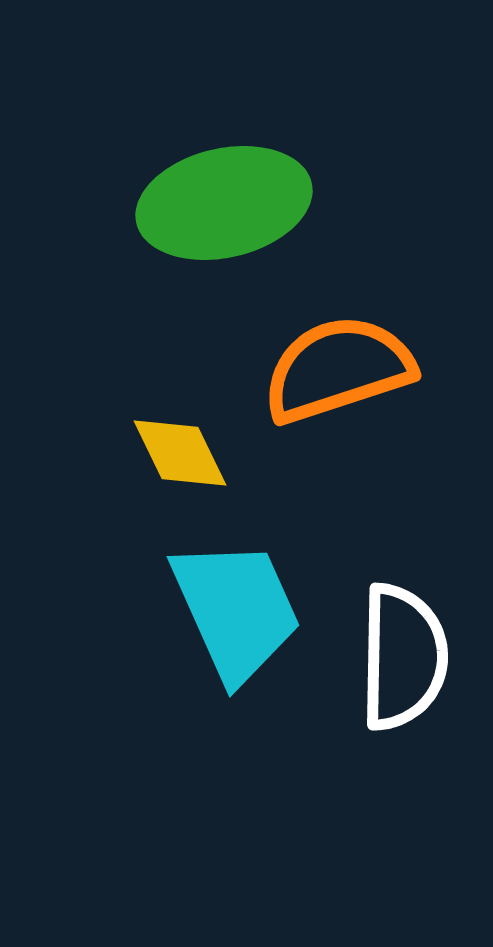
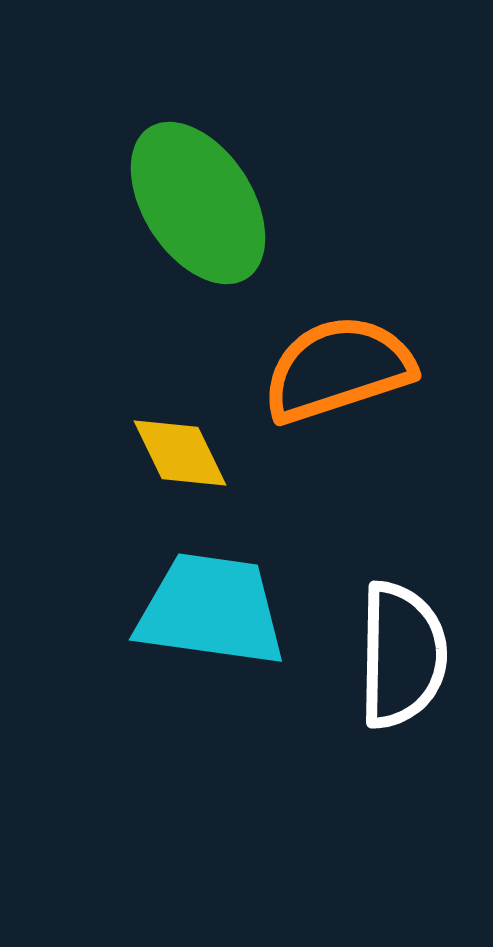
green ellipse: moved 26 px left; rotated 70 degrees clockwise
cyan trapezoid: moved 25 px left; rotated 58 degrees counterclockwise
white semicircle: moved 1 px left, 2 px up
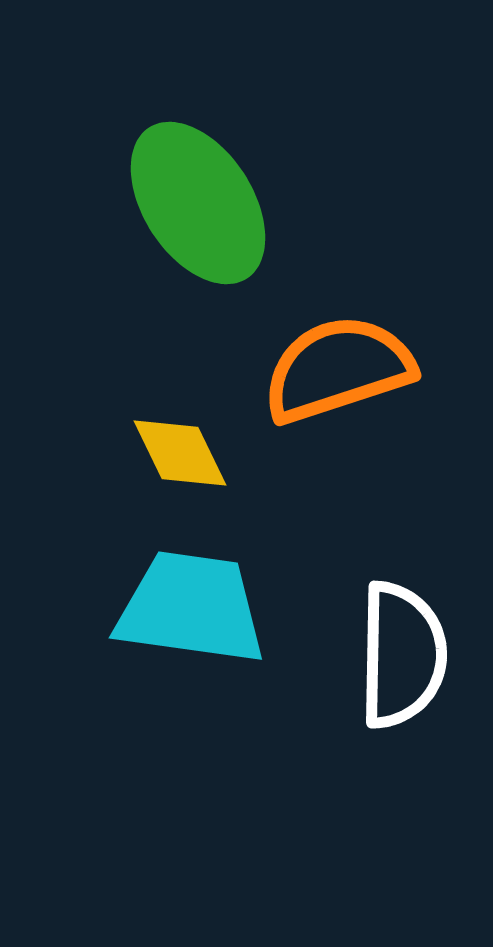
cyan trapezoid: moved 20 px left, 2 px up
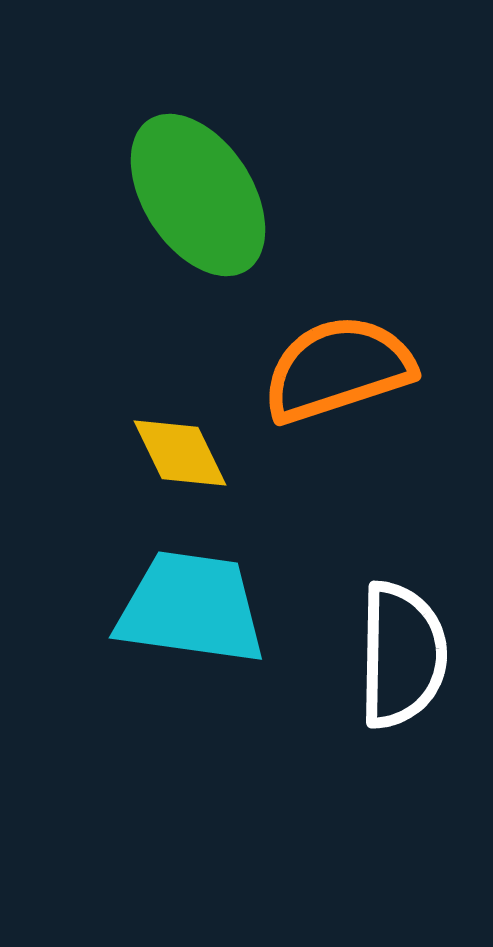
green ellipse: moved 8 px up
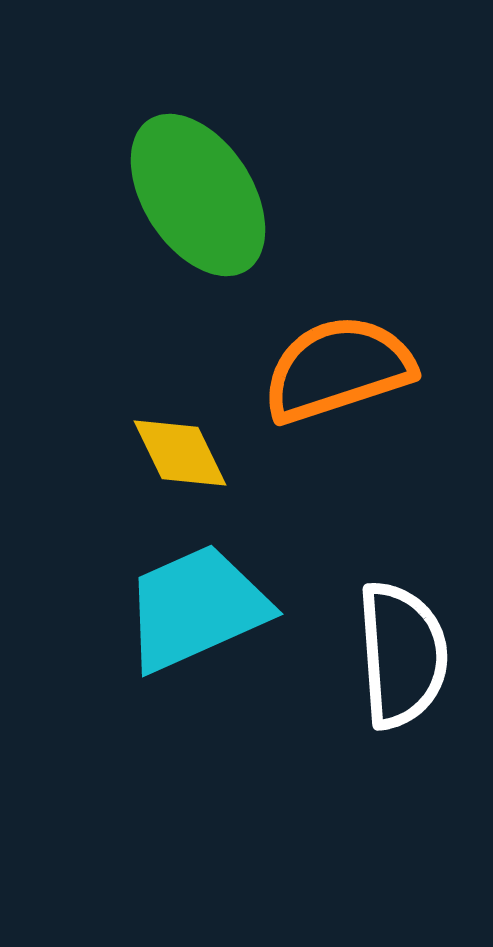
cyan trapezoid: moved 5 px right; rotated 32 degrees counterclockwise
white semicircle: rotated 5 degrees counterclockwise
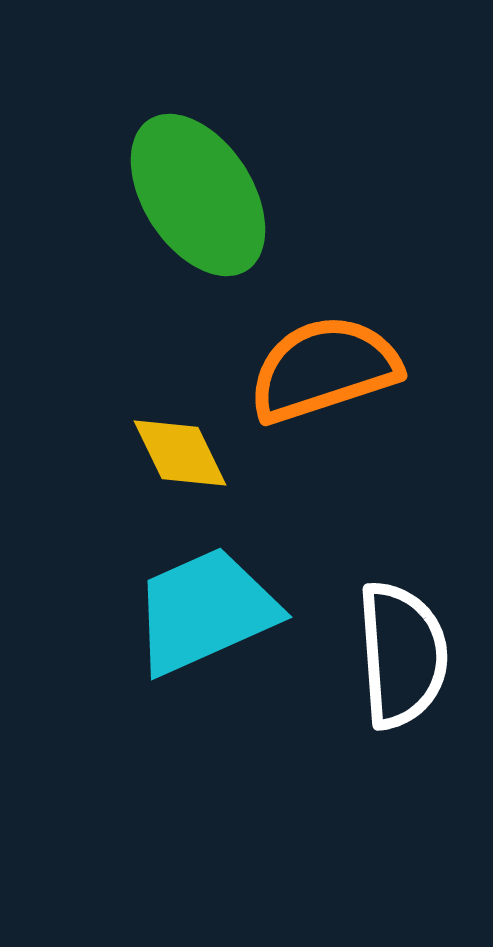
orange semicircle: moved 14 px left
cyan trapezoid: moved 9 px right, 3 px down
